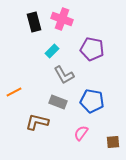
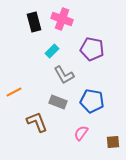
brown L-shape: rotated 55 degrees clockwise
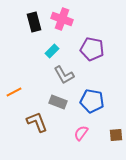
brown square: moved 3 px right, 7 px up
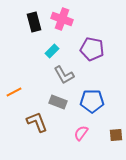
blue pentagon: rotated 10 degrees counterclockwise
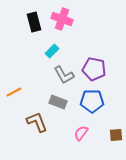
purple pentagon: moved 2 px right, 20 px down
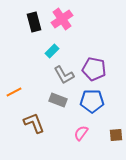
pink cross: rotated 35 degrees clockwise
gray rectangle: moved 2 px up
brown L-shape: moved 3 px left, 1 px down
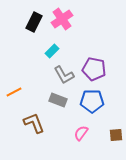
black rectangle: rotated 42 degrees clockwise
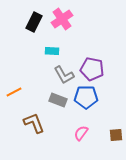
cyan rectangle: rotated 48 degrees clockwise
purple pentagon: moved 2 px left
blue pentagon: moved 6 px left, 4 px up
